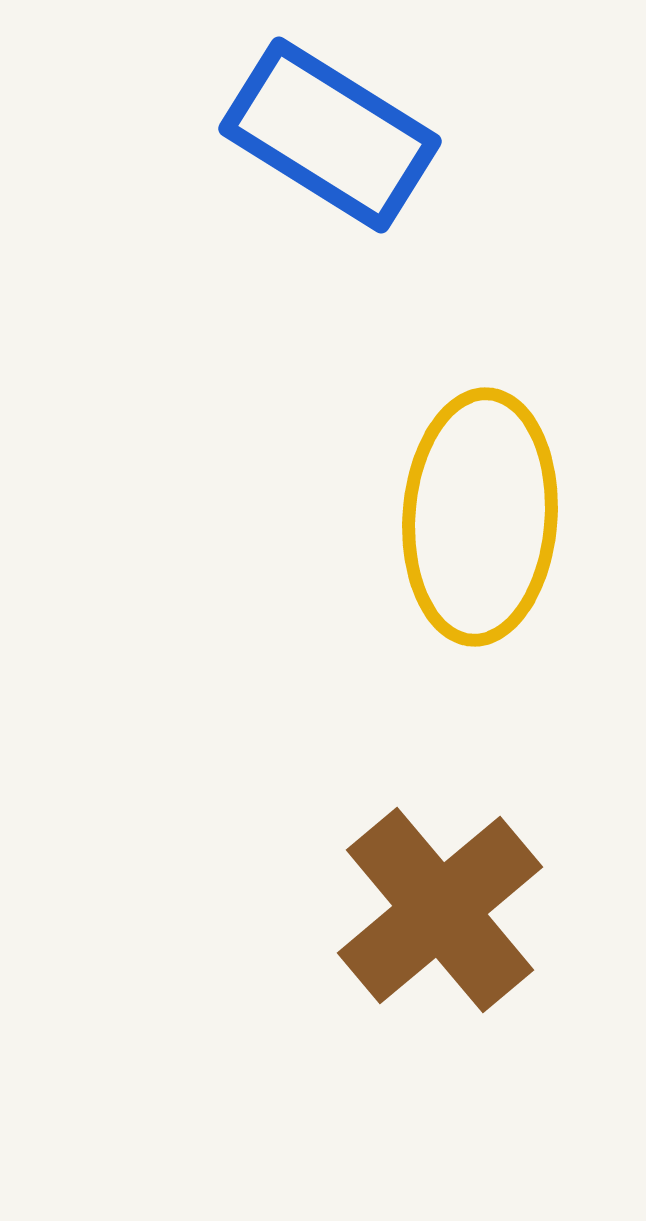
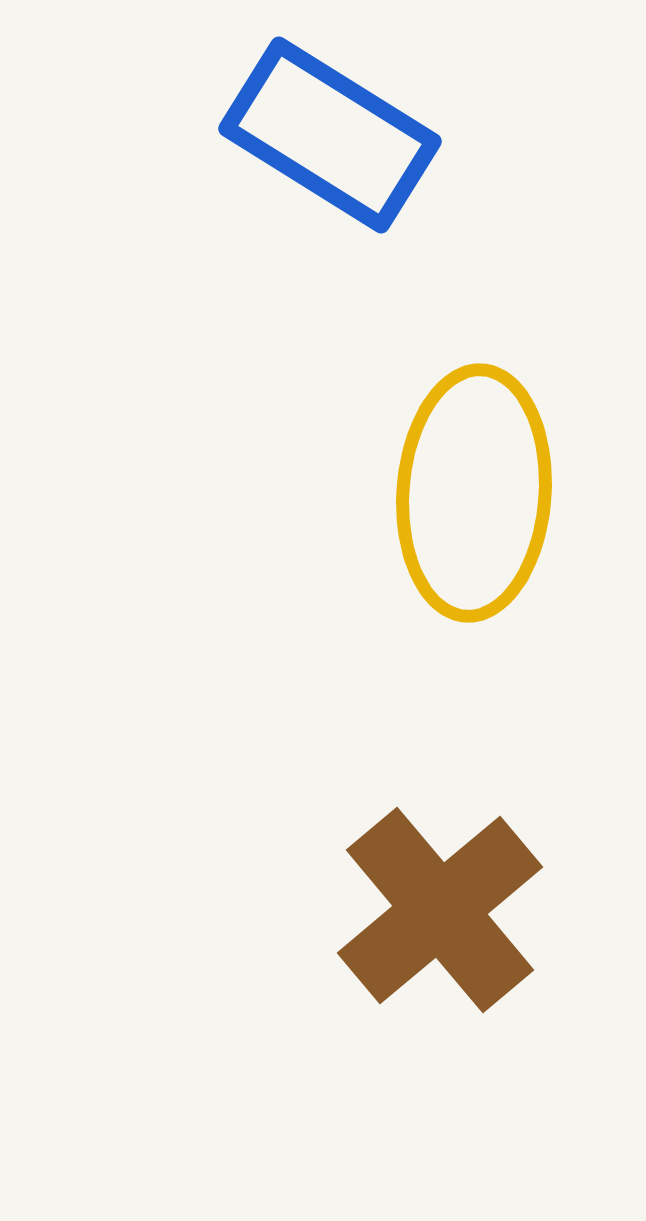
yellow ellipse: moved 6 px left, 24 px up
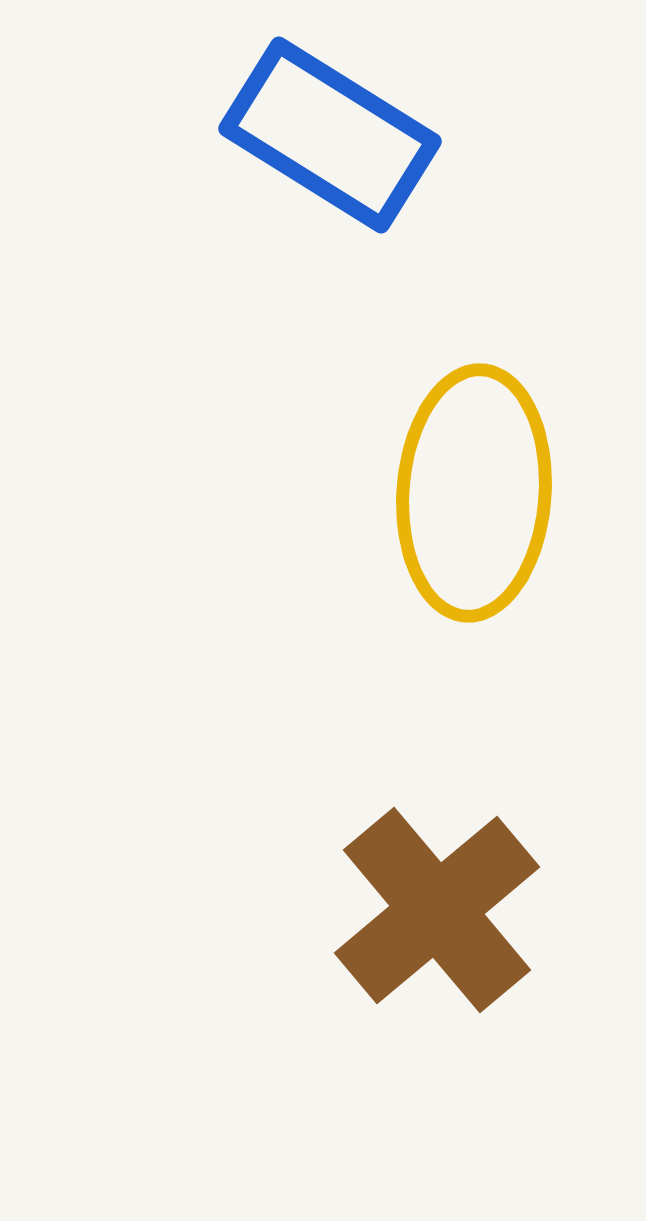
brown cross: moved 3 px left
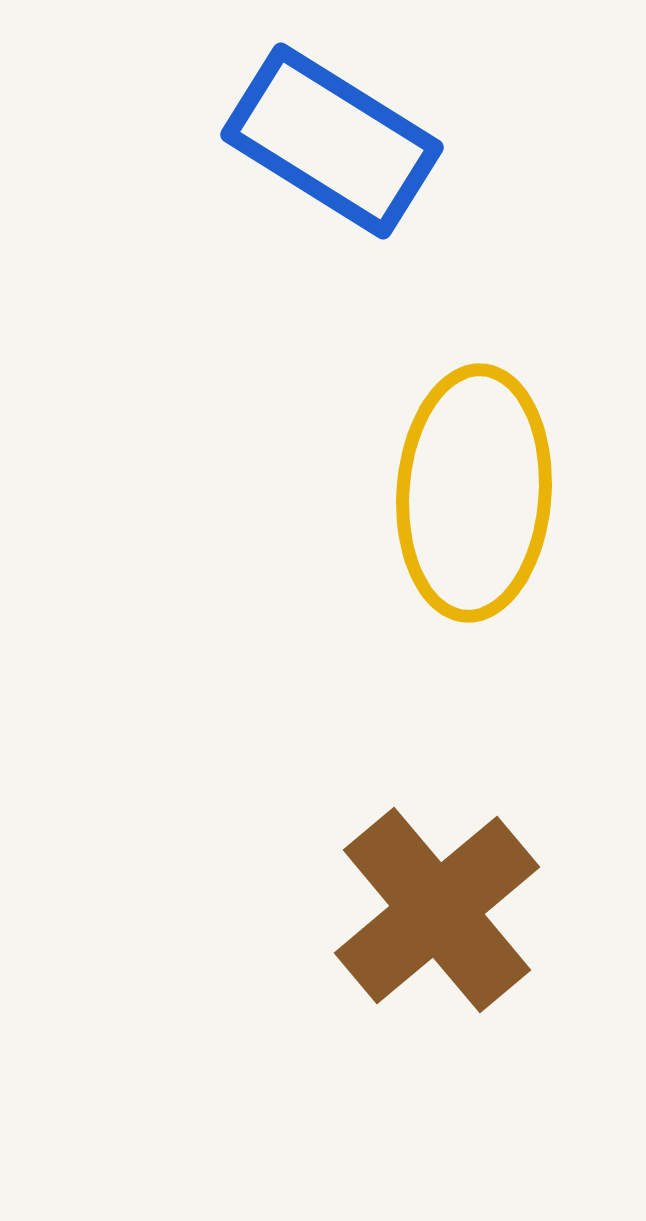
blue rectangle: moved 2 px right, 6 px down
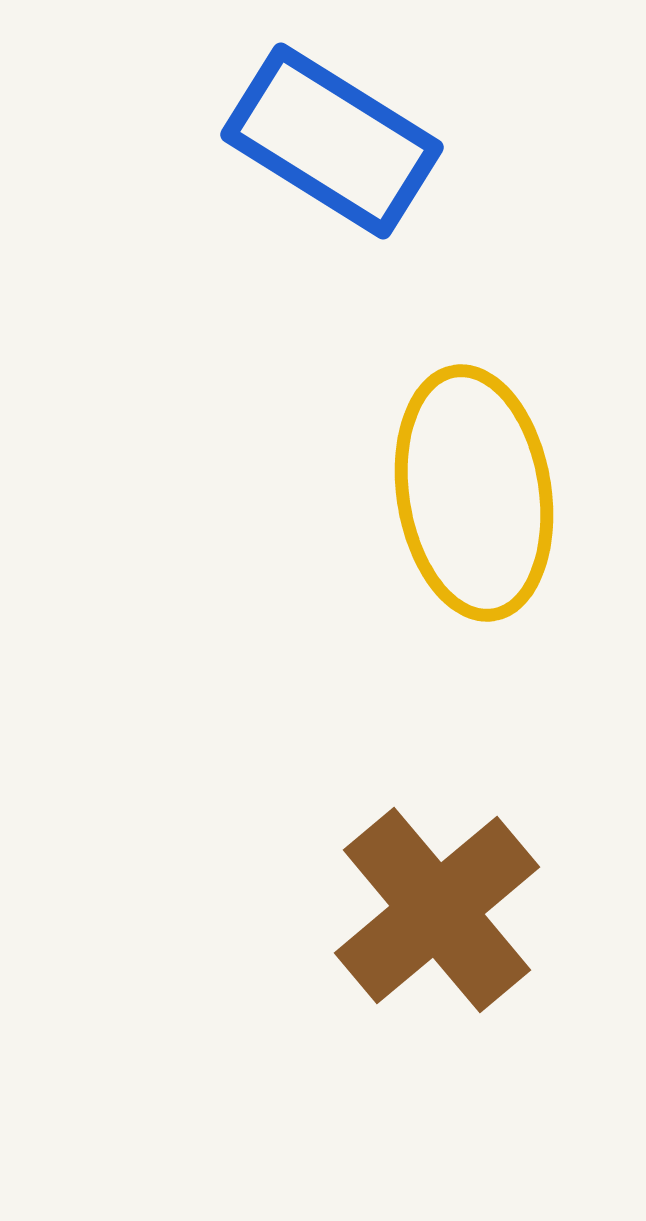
yellow ellipse: rotated 13 degrees counterclockwise
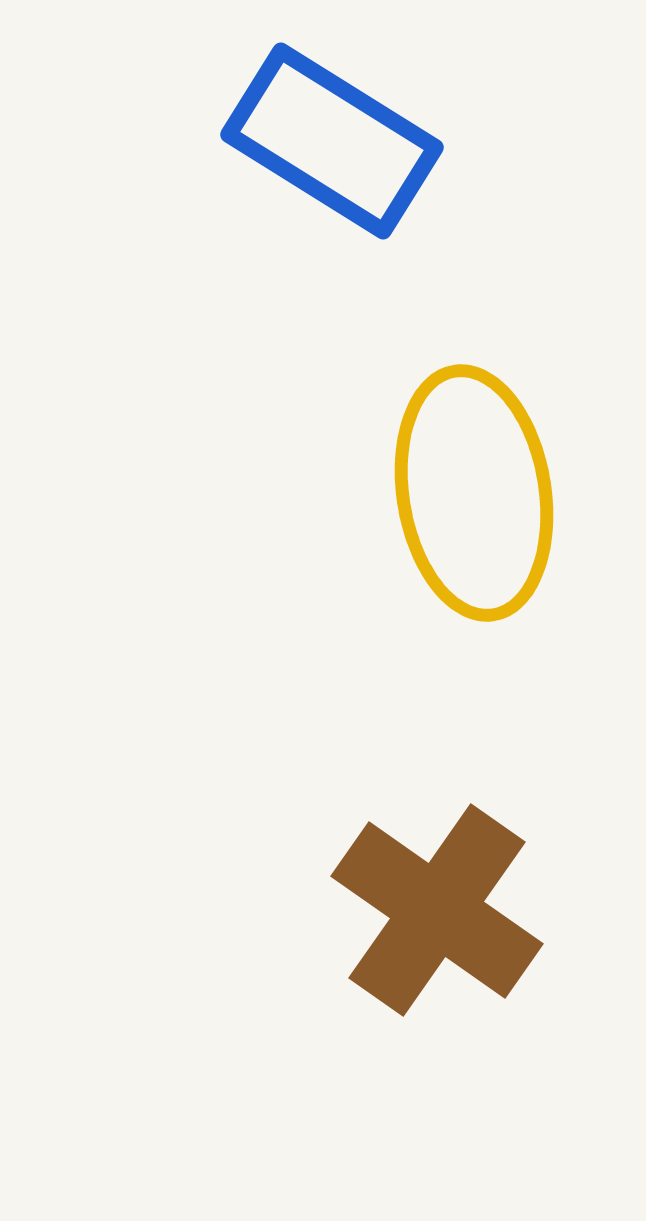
brown cross: rotated 15 degrees counterclockwise
